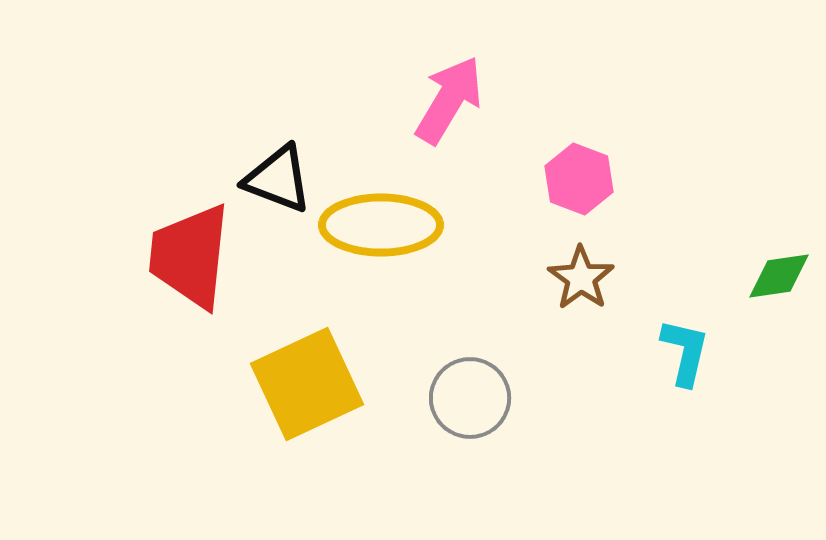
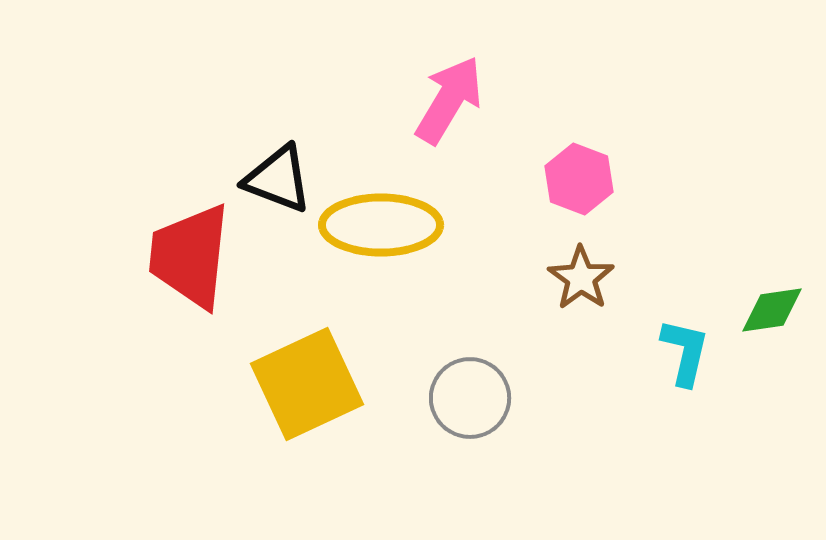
green diamond: moved 7 px left, 34 px down
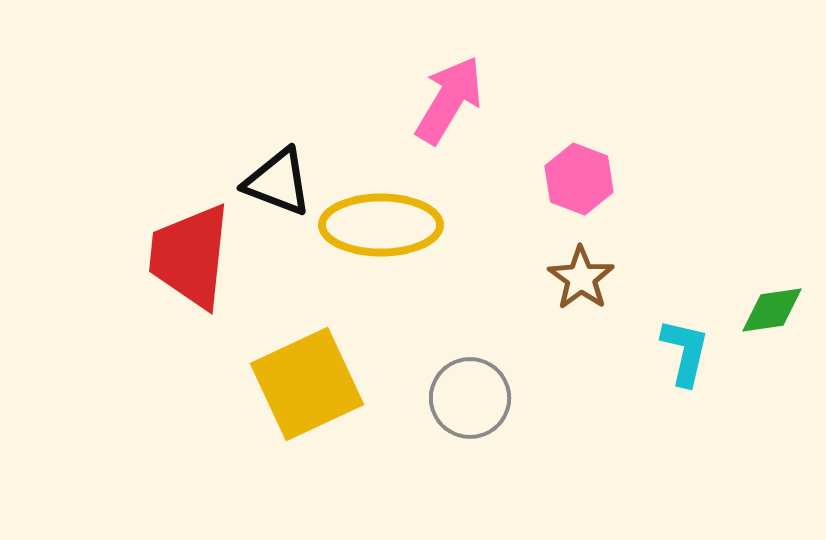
black triangle: moved 3 px down
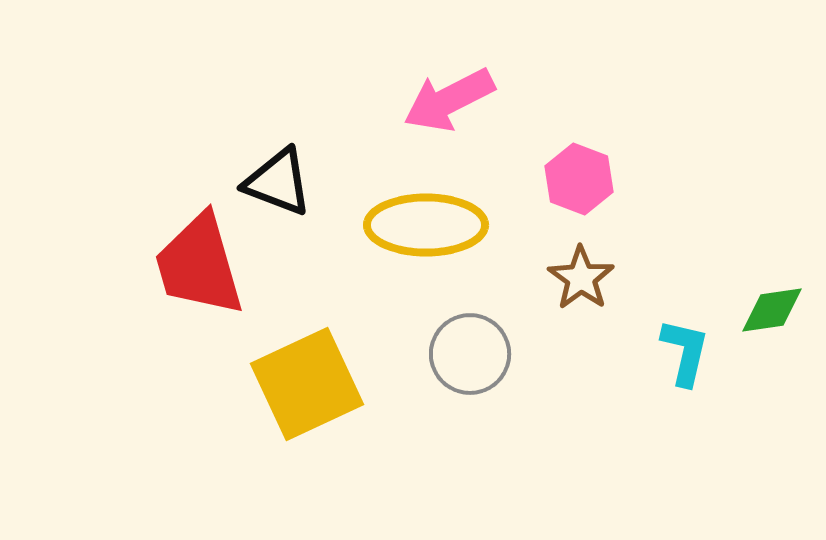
pink arrow: rotated 148 degrees counterclockwise
yellow ellipse: moved 45 px right
red trapezoid: moved 9 px right, 9 px down; rotated 22 degrees counterclockwise
gray circle: moved 44 px up
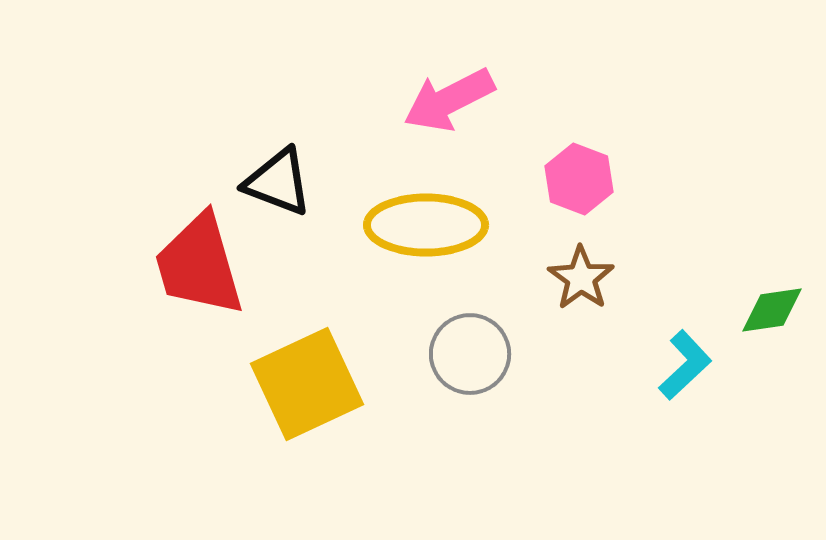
cyan L-shape: moved 13 px down; rotated 34 degrees clockwise
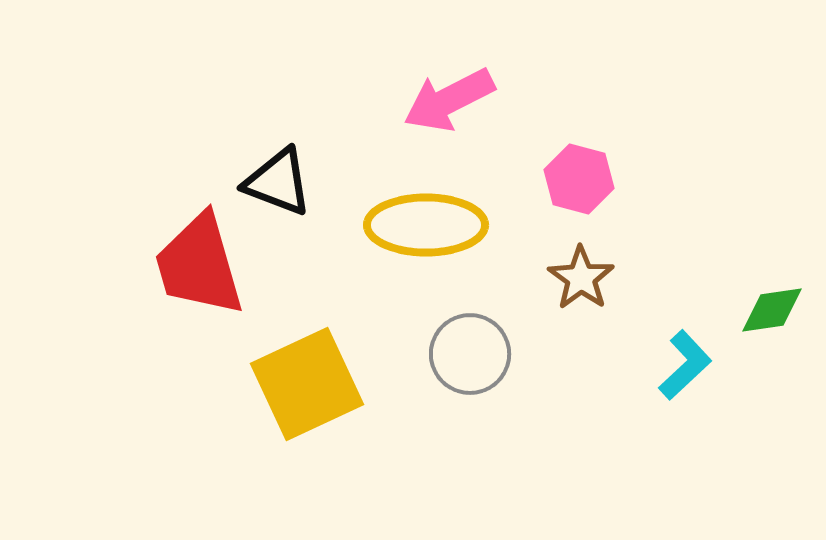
pink hexagon: rotated 6 degrees counterclockwise
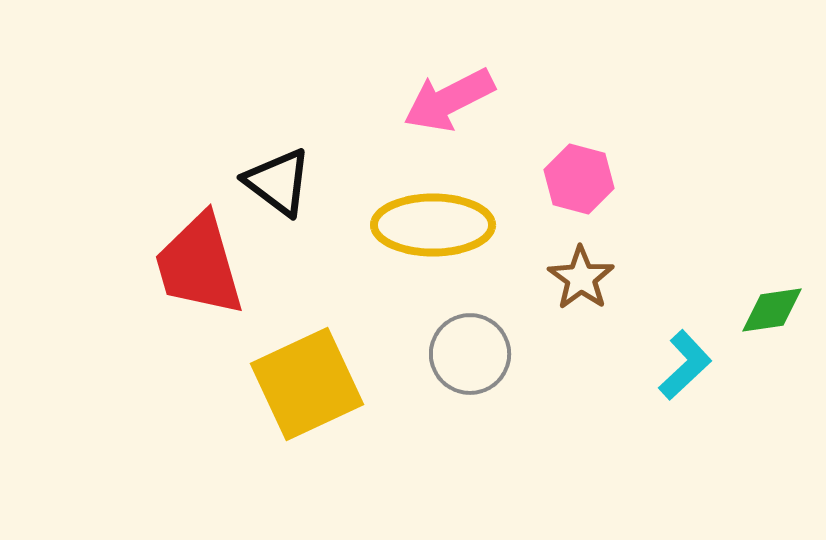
black triangle: rotated 16 degrees clockwise
yellow ellipse: moved 7 px right
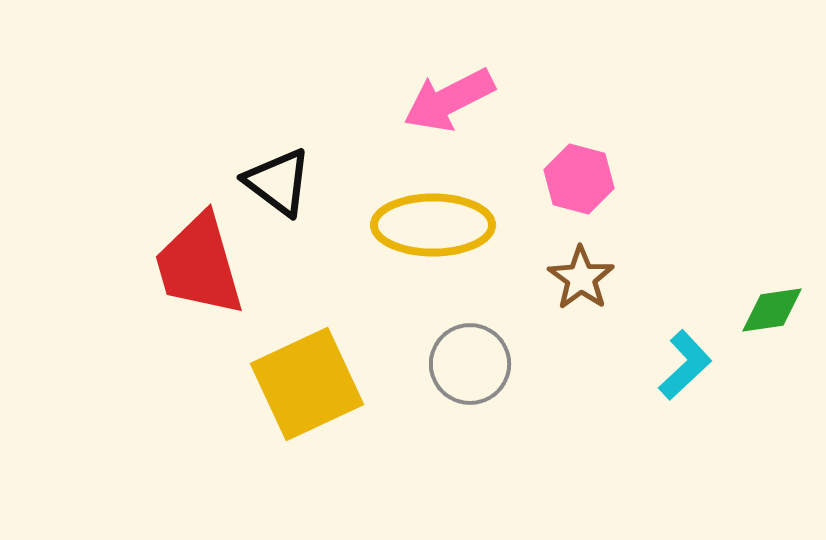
gray circle: moved 10 px down
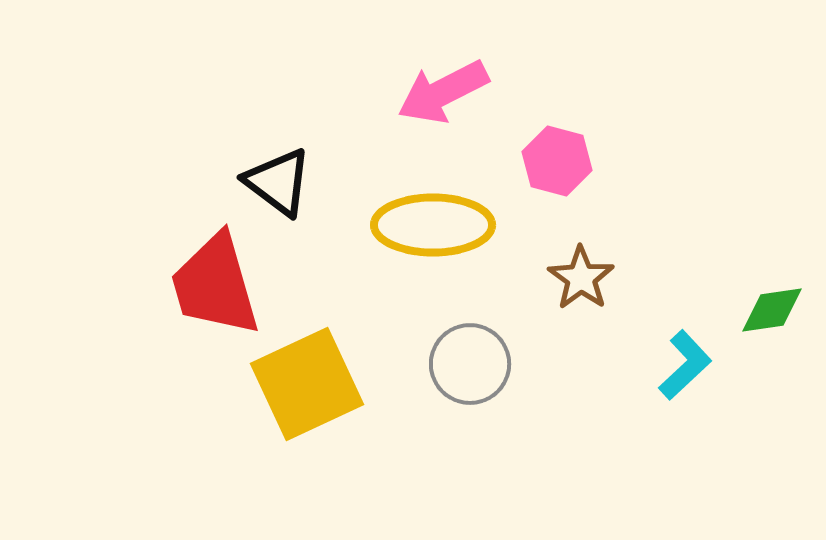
pink arrow: moved 6 px left, 8 px up
pink hexagon: moved 22 px left, 18 px up
red trapezoid: moved 16 px right, 20 px down
